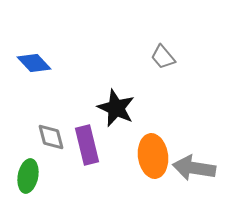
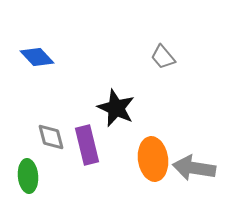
blue diamond: moved 3 px right, 6 px up
orange ellipse: moved 3 px down
green ellipse: rotated 16 degrees counterclockwise
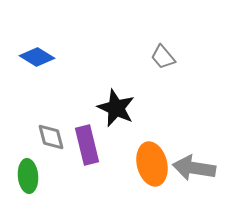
blue diamond: rotated 16 degrees counterclockwise
orange ellipse: moved 1 px left, 5 px down; rotated 6 degrees counterclockwise
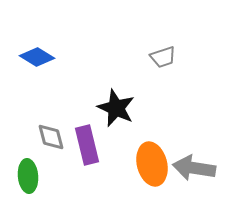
gray trapezoid: rotated 68 degrees counterclockwise
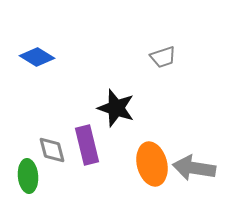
black star: rotated 6 degrees counterclockwise
gray diamond: moved 1 px right, 13 px down
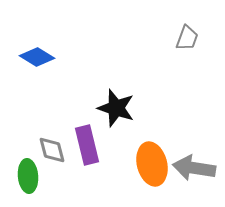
gray trapezoid: moved 24 px right, 19 px up; rotated 52 degrees counterclockwise
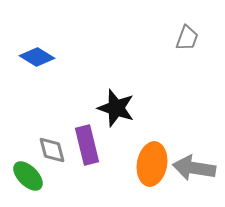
orange ellipse: rotated 24 degrees clockwise
green ellipse: rotated 40 degrees counterclockwise
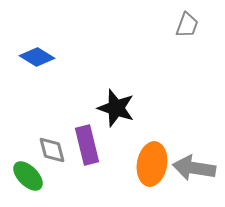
gray trapezoid: moved 13 px up
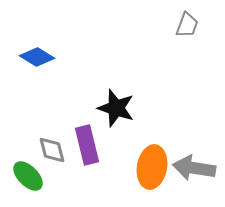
orange ellipse: moved 3 px down
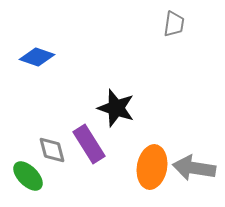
gray trapezoid: moved 13 px left, 1 px up; rotated 12 degrees counterclockwise
blue diamond: rotated 12 degrees counterclockwise
purple rectangle: moved 2 px right, 1 px up; rotated 18 degrees counterclockwise
